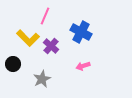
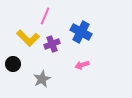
purple cross: moved 1 px right, 2 px up; rotated 28 degrees clockwise
pink arrow: moved 1 px left, 1 px up
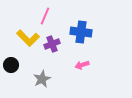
blue cross: rotated 20 degrees counterclockwise
black circle: moved 2 px left, 1 px down
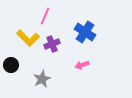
blue cross: moved 4 px right; rotated 25 degrees clockwise
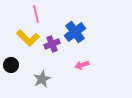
pink line: moved 9 px left, 2 px up; rotated 36 degrees counterclockwise
blue cross: moved 10 px left; rotated 20 degrees clockwise
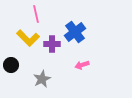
purple cross: rotated 21 degrees clockwise
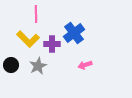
pink line: rotated 12 degrees clockwise
blue cross: moved 1 px left, 1 px down
yellow L-shape: moved 1 px down
pink arrow: moved 3 px right
gray star: moved 4 px left, 13 px up
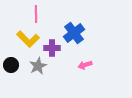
purple cross: moved 4 px down
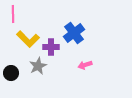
pink line: moved 23 px left
purple cross: moved 1 px left, 1 px up
black circle: moved 8 px down
